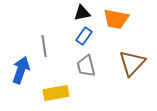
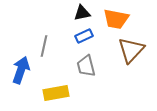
blue rectangle: rotated 30 degrees clockwise
gray line: rotated 20 degrees clockwise
brown triangle: moved 1 px left, 13 px up
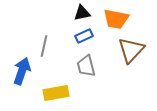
blue arrow: moved 1 px right, 1 px down
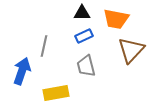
black triangle: rotated 12 degrees clockwise
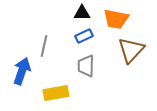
gray trapezoid: rotated 15 degrees clockwise
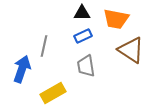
blue rectangle: moved 1 px left
brown triangle: rotated 40 degrees counterclockwise
gray trapezoid: rotated 10 degrees counterclockwise
blue arrow: moved 2 px up
yellow rectangle: moved 3 px left; rotated 20 degrees counterclockwise
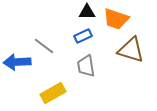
black triangle: moved 5 px right, 1 px up
orange trapezoid: rotated 8 degrees clockwise
gray line: rotated 65 degrees counterclockwise
brown triangle: rotated 16 degrees counterclockwise
blue arrow: moved 5 px left, 7 px up; rotated 112 degrees counterclockwise
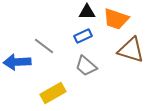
gray trapezoid: rotated 40 degrees counterclockwise
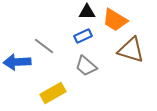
orange trapezoid: moved 1 px left, 1 px down; rotated 12 degrees clockwise
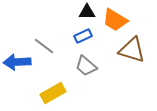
brown triangle: moved 1 px right
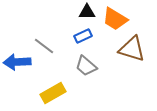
orange trapezoid: moved 1 px up
brown triangle: moved 1 px up
